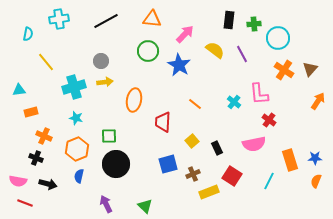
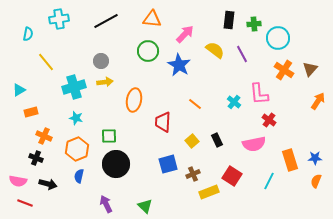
cyan triangle at (19, 90): rotated 24 degrees counterclockwise
black rectangle at (217, 148): moved 8 px up
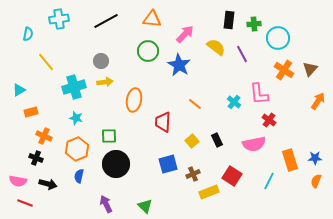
yellow semicircle at (215, 50): moved 1 px right, 3 px up
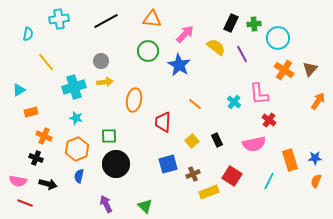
black rectangle at (229, 20): moved 2 px right, 3 px down; rotated 18 degrees clockwise
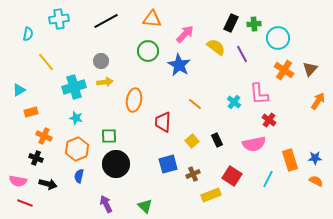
cyan line at (269, 181): moved 1 px left, 2 px up
orange semicircle at (316, 181): rotated 96 degrees clockwise
yellow rectangle at (209, 192): moved 2 px right, 3 px down
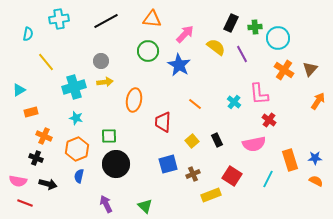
green cross at (254, 24): moved 1 px right, 3 px down
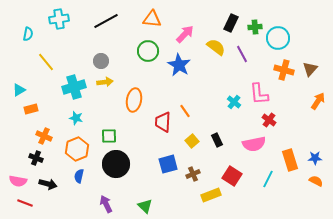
orange cross at (284, 70): rotated 18 degrees counterclockwise
orange line at (195, 104): moved 10 px left, 7 px down; rotated 16 degrees clockwise
orange rectangle at (31, 112): moved 3 px up
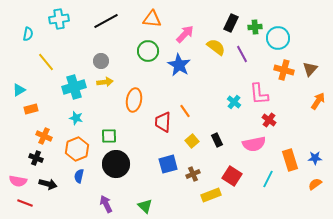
orange semicircle at (316, 181): moved 1 px left, 3 px down; rotated 64 degrees counterclockwise
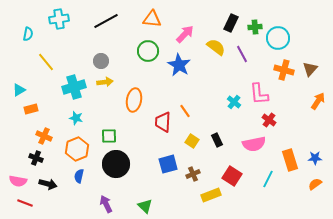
yellow square at (192, 141): rotated 16 degrees counterclockwise
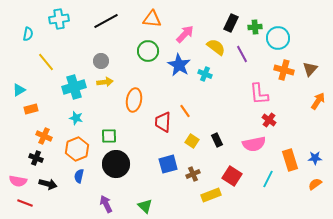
cyan cross at (234, 102): moved 29 px left, 28 px up; rotated 16 degrees counterclockwise
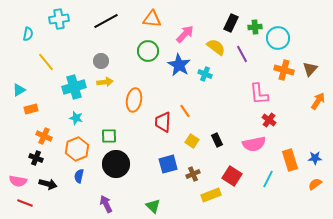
green triangle at (145, 206): moved 8 px right
